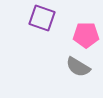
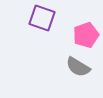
pink pentagon: rotated 20 degrees counterclockwise
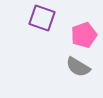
pink pentagon: moved 2 px left
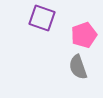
gray semicircle: rotated 40 degrees clockwise
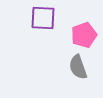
purple square: moved 1 px right; rotated 16 degrees counterclockwise
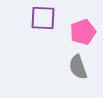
pink pentagon: moved 1 px left, 3 px up
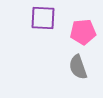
pink pentagon: rotated 15 degrees clockwise
